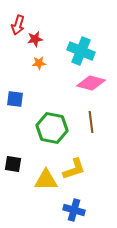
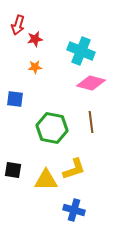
orange star: moved 4 px left, 4 px down
black square: moved 6 px down
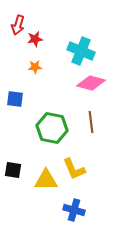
yellow L-shape: rotated 85 degrees clockwise
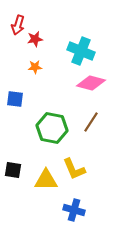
brown line: rotated 40 degrees clockwise
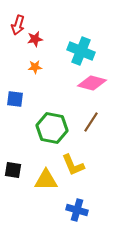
pink diamond: moved 1 px right
yellow L-shape: moved 1 px left, 4 px up
blue cross: moved 3 px right
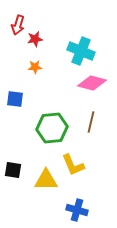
brown line: rotated 20 degrees counterclockwise
green hexagon: rotated 16 degrees counterclockwise
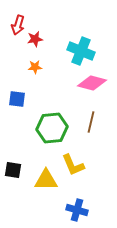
blue square: moved 2 px right
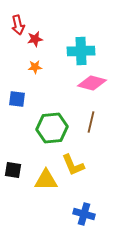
red arrow: rotated 30 degrees counterclockwise
cyan cross: rotated 24 degrees counterclockwise
blue cross: moved 7 px right, 4 px down
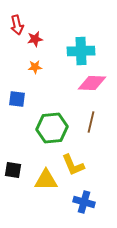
red arrow: moved 1 px left
pink diamond: rotated 12 degrees counterclockwise
blue cross: moved 12 px up
